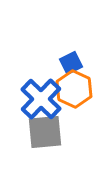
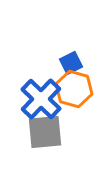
orange hexagon: rotated 9 degrees counterclockwise
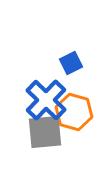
orange hexagon: moved 23 px down
blue cross: moved 5 px right, 1 px down
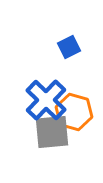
blue square: moved 2 px left, 16 px up
gray square: moved 7 px right
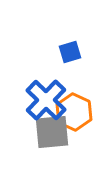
blue square: moved 1 px right, 5 px down; rotated 10 degrees clockwise
orange hexagon: rotated 9 degrees clockwise
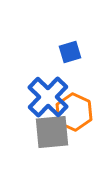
blue cross: moved 2 px right, 3 px up
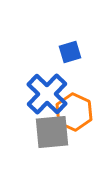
blue cross: moved 1 px left, 3 px up
